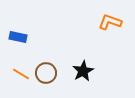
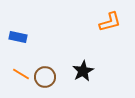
orange L-shape: rotated 145 degrees clockwise
brown circle: moved 1 px left, 4 px down
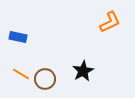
orange L-shape: rotated 10 degrees counterclockwise
brown circle: moved 2 px down
